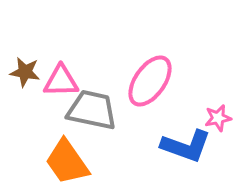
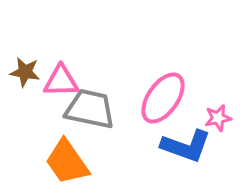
pink ellipse: moved 13 px right, 17 px down
gray trapezoid: moved 2 px left, 1 px up
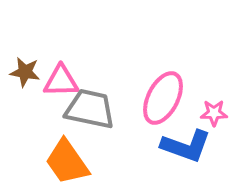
pink ellipse: rotated 8 degrees counterclockwise
pink star: moved 4 px left, 5 px up; rotated 12 degrees clockwise
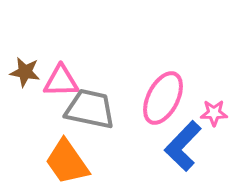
blue L-shape: moved 3 px left; rotated 114 degrees clockwise
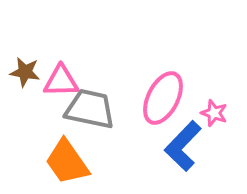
pink star: rotated 20 degrees clockwise
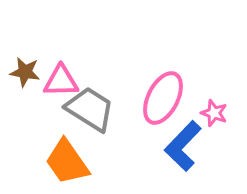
gray trapezoid: rotated 20 degrees clockwise
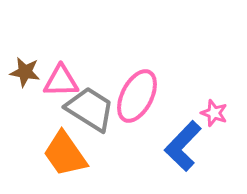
pink ellipse: moved 26 px left, 2 px up
orange trapezoid: moved 2 px left, 8 px up
